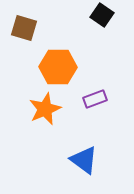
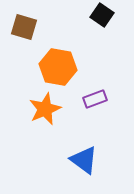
brown square: moved 1 px up
orange hexagon: rotated 9 degrees clockwise
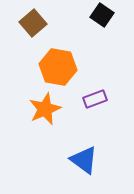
brown square: moved 9 px right, 4 px up; rotated 32 degrees clockwise
